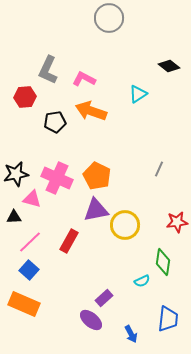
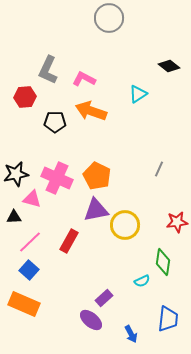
black pentagon: rotated 10 degrees clockwise
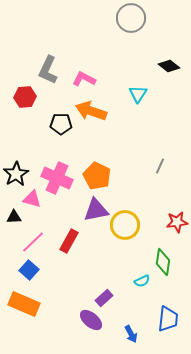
gray circle: moved 22 px right
cyan triangle: rotated 24 degrees counterclockwise
black pentagon: moved 6 px right, 2 px down
gray line: moved 1 px right, 3 px up
black star: rotated 20 degrees counterclockwise
pink line: moved 3 px right
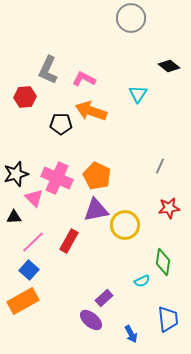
black star: rotated 15 degrees clockwise
pink triangle: moved 2 px right, 1 px up; rotated 30 degrees clockwise
red star: moved 8 px left, 14 px up
orange rectangle: moved 1 px left, 3 px up; rotated 52 degrees counterclockwise
blue trapezoid: rotated 12 degrees counterclockwise
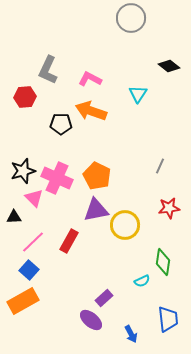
pink L-shape: moved 6 px right
black star: moved 7 px right, 3 px up
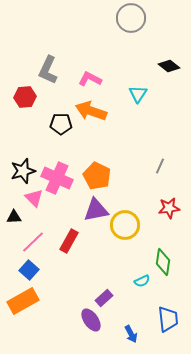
purple ellipse: rotated 15 degrees clockwise
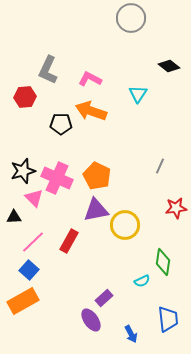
red star: moved 7 px right
